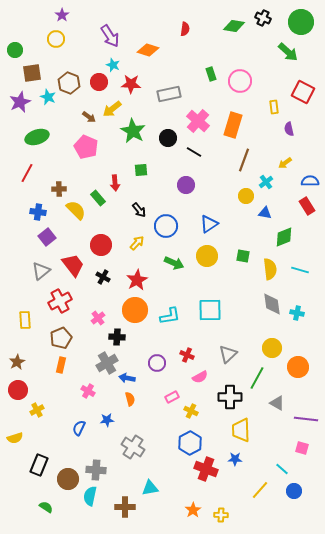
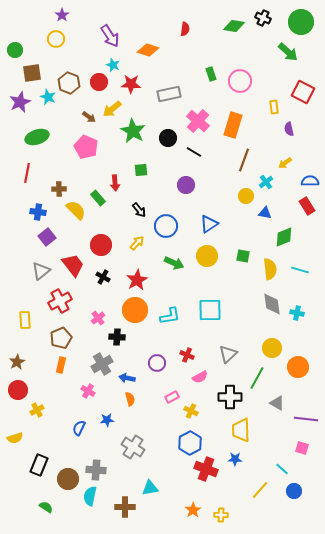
red line at (27, 173): rotated 18 degrees counterclockwise
gray cross at (107, 363): moved 5 px left, 1 px down
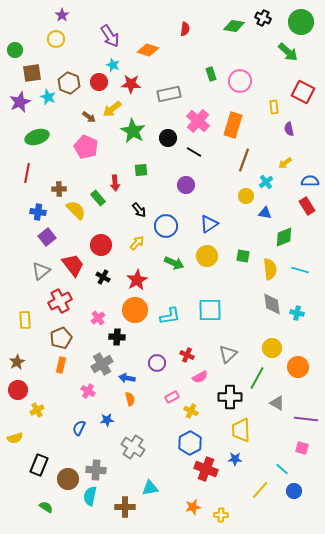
orange star at (193, 510): moved 3 px up; rotated 21 degrees clockwise
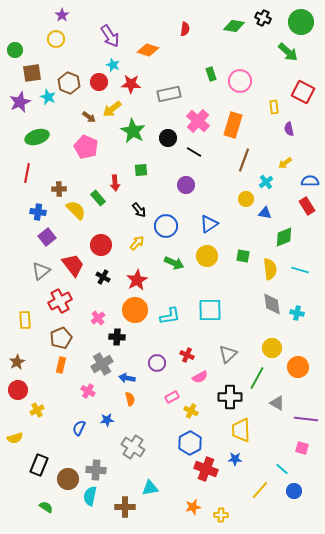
yellow circle at (246, 196): moved 3 px down
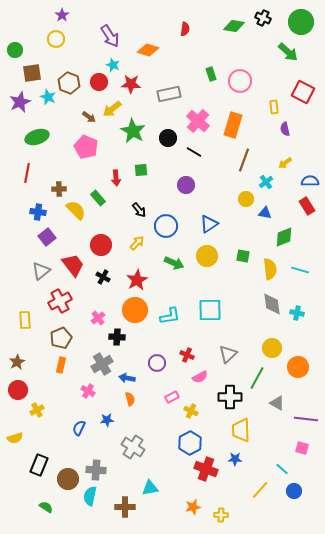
purple semicircle at (289, 129): moved 4 px left
red arrow at (115, 183): moved 1 px right, 5 px up
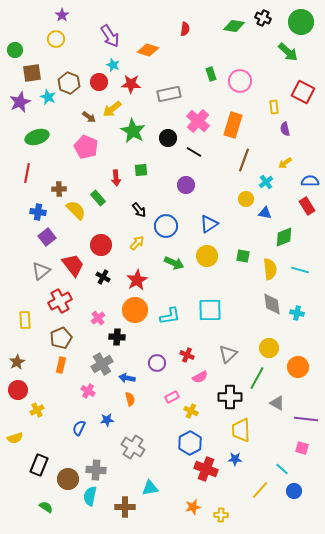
yellow circle at (272, 348): moved 3 px left
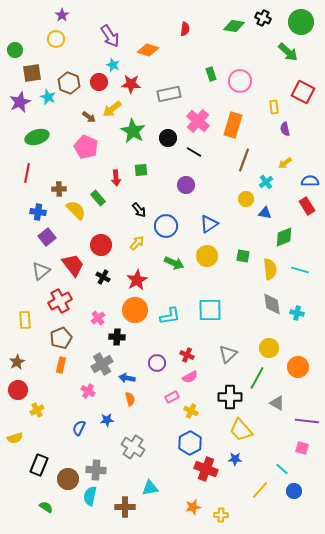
pink semicircle at (200, 377): moved 10 px left
purple line at (306, 419): moved 1 px right, 2 px down
yellow trapezoid at (241, 430): rotated 40 degrees counterclockwise
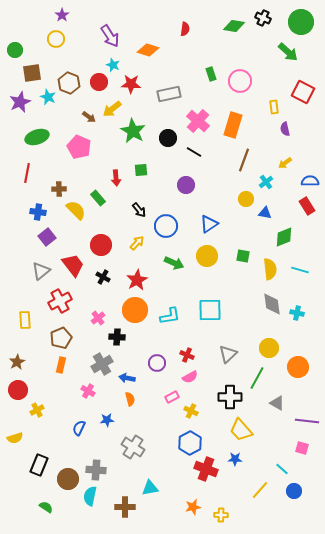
pink pentagon at (86, 147): moved 7 px left
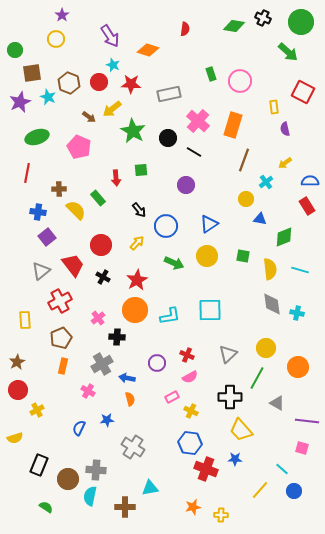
blue triangle at (265, 213): moved 5 px left, 6 px down
yellow circle at (269, 348): moved 3 px left
orange rectangle at (61, 365): moved 2 px right, 1 px down
blue hexagon at (190, 443): rotated 25 degrees counterclockwise
